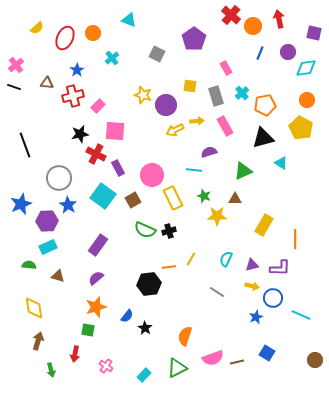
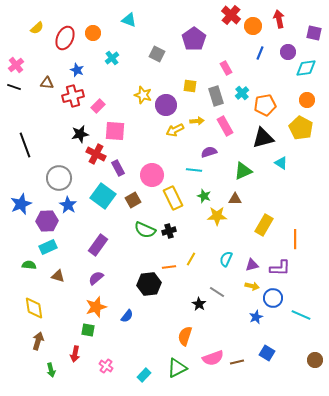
blue star at (77, 70): rotated 16 degrees counterclockwise
black star at (145, 328): moved 54 px right, 24 px up
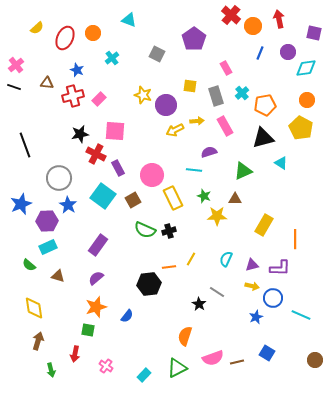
pink rectangle at (98, 106): moved 1 px right, 7 px up
green semicircle at (29, 265): rotated 144 degrees counterclockwise
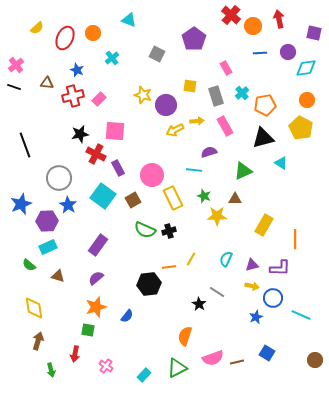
blue line at (260, 53): rotated 64 degrees clockwise
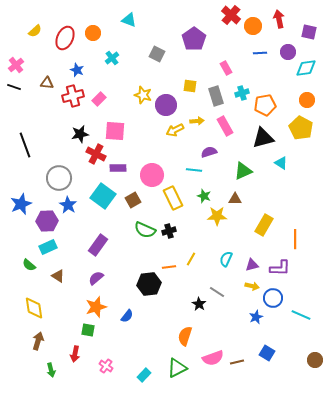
yellow semicircle at (37, 28): moved 2 px left, 3 px down
purple square at (314, 33): moved 5 px left, 1 px up
cyan cross at (242, 93): rotated 24 degrees clockwise
purple rectangle at (118, 168): rotated 63 degrees counterclockwise
brown triangle at (58, 276): rotated 16 degrees clockwise
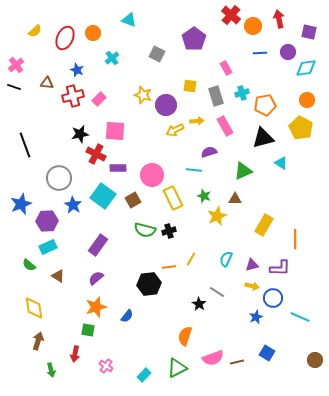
blue star at (68, 205): moved 5 px right
yellow star at (217, 216): rotated 24 degrees counterclockwise
green semicircle at (145, 230): rotated 10 degrees counterclockwise
cyan line at (301, 315): moved 1 px left, 2 px down
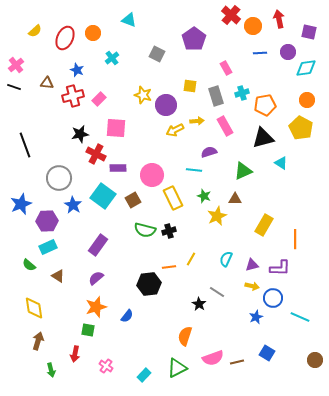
pink square at (115, 131): moved 1 px right, 3 px up
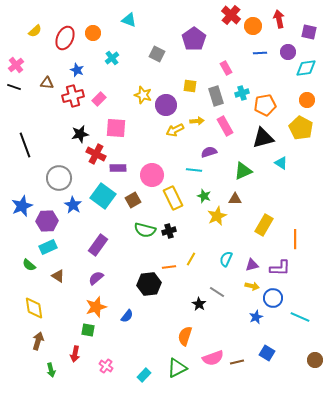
blue star at (21, 204): moved 1 px right, 2 px down
